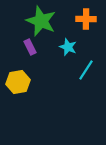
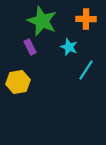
green star: moved 1 px right
cyan star: moved 1 px right
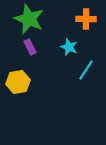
green star: moved 13 px left, 2 px up
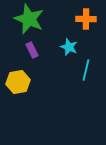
purple rectangle: moved 2 px right, 3 px down
cyan line: rotated 20 degrees counterclockwise
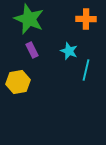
cyan star: moved 4 px down
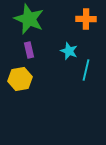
purple rectangle: moved 3 px left; rotated 14 degrees clockwise
yellow hexagon: moved 2 px right, 3 px up
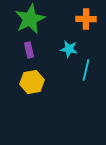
green star: moved 1 px right; rotated 24 degrees clockwise
cyan star: moved 2 px up; rotated 12 degrees counterclockwise
yellow hexagon: moved 12 px right, 3 px down
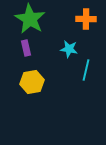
green star: rotated 16 degrees counterclockwise
purple rectangle: moved 3 px left, 2 px up
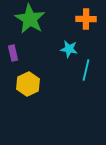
purple rectangle: moved 13 px left, 5 px down
yellow hexagon: moved 4 px left, 2 px down; rotated 15 degrees counterclockwise
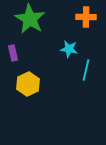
orange cross: moved 2 px up
